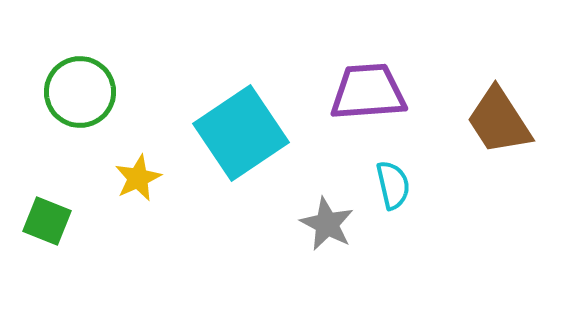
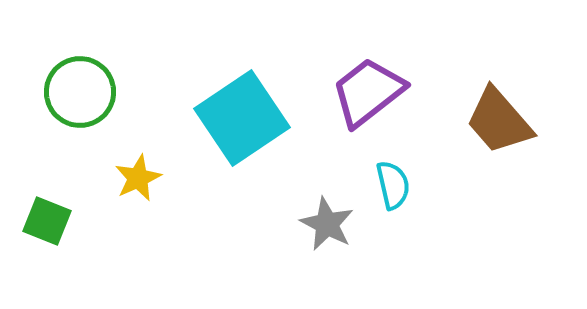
purple trapezoid: rotated 34 degrees counterclockwise
brown trapezoid: rotated 8 degrees counterclockwise
cyan square: moved 1 px right, 15 px up
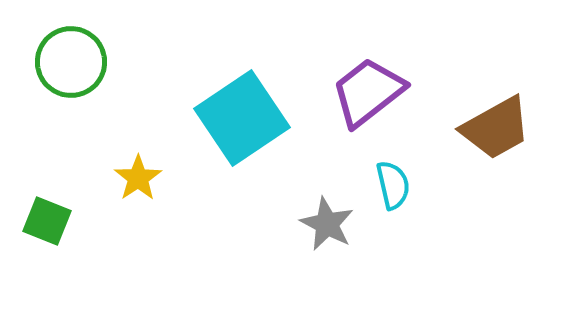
green circle: moved 9 px left, 30 px up
brown trapezoid: moved 3 px left, 7 px down; rotated 78 degrees counterclockwise
yellow star: rotated 9 degrees counterclockwise
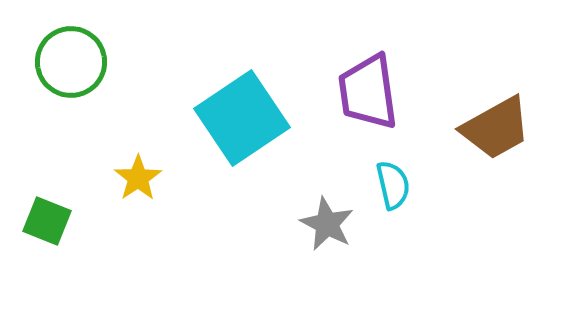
purple trapezoid: rotated 60 degrees counterclockwise
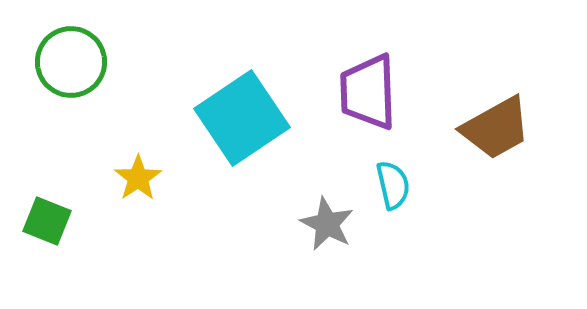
purple trapezoid: rotated 6 degrees clockwise
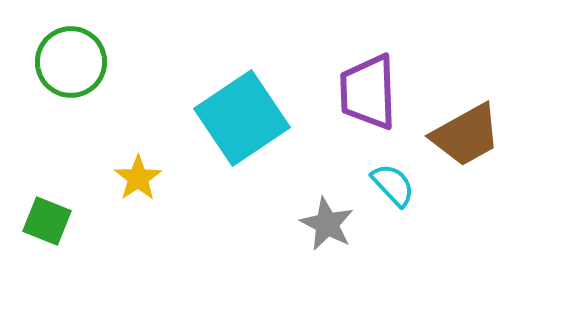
brown trapezoid: moved 30 px left, 7 px down
cyan semicircle: rotated 30 degrees counterclockwise
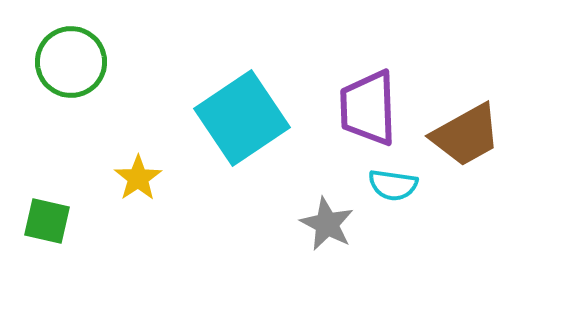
purple trapezoid: moved 16 px down
cyan semicircle: rotated 141 degrees clockwise
green square: rotated 9 degrees counterclockwise
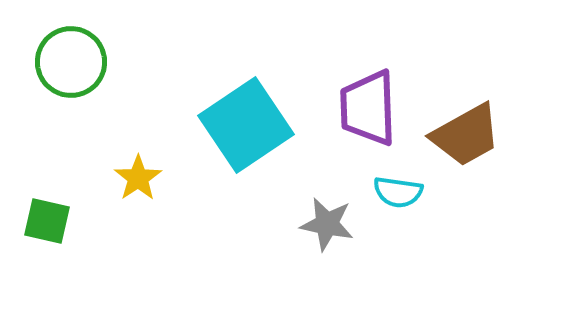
cyan square: moved 4 px right, 7 px down
cyan semicircle: moved 5 px right, 7 px down
gray star: rotated 16 degrees counterclockwise
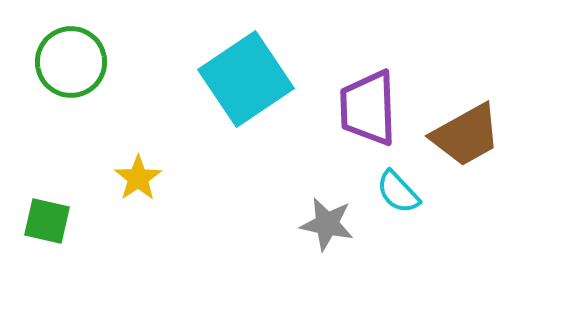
cyan square: moved 46 px up
cyan semicircle: rotated 39 degrees clockwise
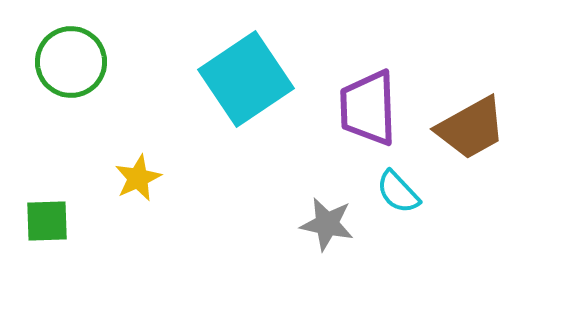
brown trapezoid: moved 5 px right, 7 px up
yellow star: rotated 9 degrees clockwise
green square: rotated 15 degrees counterclockwise
